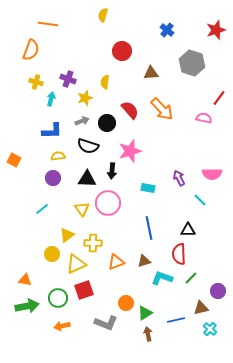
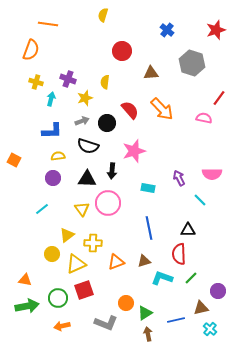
pink star at (130, 151): moved 4 px right
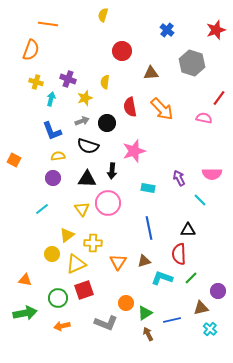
red semicircle at (130, 110): moved 3 px up; rotated 150 degrees counterclockwise
blue L-shape at (52, 131): rotated 70 degrees clockwise
orange triangle at (116, 262): moved 2 px right; rotated 36 degrees counterclockwise
green arrow at (27, 306): moved 2 px left, 7 px down
blue line at (176, 320): moved 4 px left
brown arrow at (148, 334): rotated 16 degrees counterclockwise
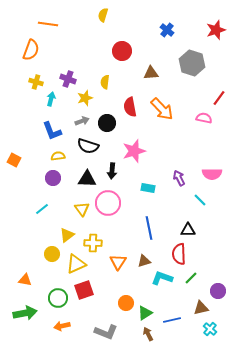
gray L-shape at (106, 323): moved 9 px down
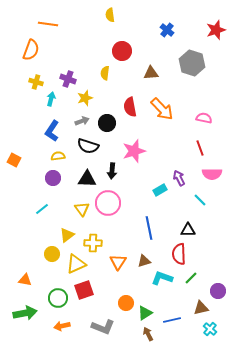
yellow semicircle at (103, 15): moved 7 px right; rotated 24 degrees counterclockwise
yellow semicircle at (105, 82): moved 9 px up
red line at (219, 98): moved 19 px left, 50 px down; rotated 56 degrees counterclockwise
blue L-shape at (52, 131): rotated 55 degrees clockwise
cyan rectangle at (148, 188): moved 12 px right, 2 px down; rotated 40 degrees counterclockwise
gray L-shape at (106, 332): moved 3 px left, 5 px up
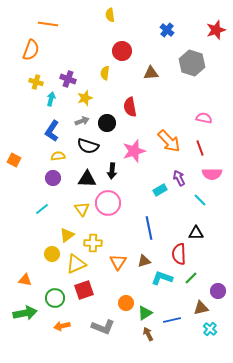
orange arrow at (162, 109): moved 7 px right, 32 px down
black triangle at (188, 230): moved 8 px right, 3 px down
green circle at (58, 298): moved 3 px left
